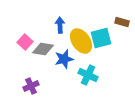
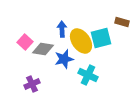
blue arrow: moved 2 px right, 4 px down
purple cross: moved 1 px right, 2 px up
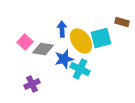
cyan cross: moved 8 px left, 6 px up
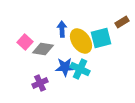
brown rectangle: rotated 48 degrees counterclockwise
blue star: moved 1 px right, 8 px down; rotated 12 degrees clockwise
purple cross: moved 8 px right, 1 px up
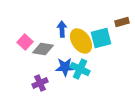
brown rectangle: rotated 16 degrees clockwise
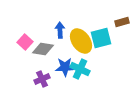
blue arrow: moved 2 px left, 1 px down
purple cross: moved 2 px right, 4 px up
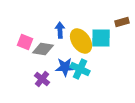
cyan square: rotated 15 degrees clockwise
pink square: rotated 21 degrees counterclockwise
purple cross: rotated 28 degrees counterclockwise
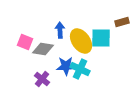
blue star: moved 1 px right, 1 px up
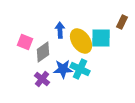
brown rectangle: rotated 48 degrees counterclockwise
gray diamond: moved 3 px down; rotated 45 degrees counterclockwise
blue star: moved 3 px left, 3 px down
